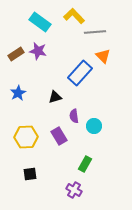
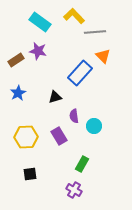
brown rectangle: moved 6 px down
green rectangle: moved 3 px left
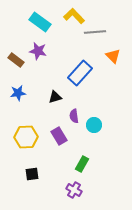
orange triangle: moved 10 px right
brown rectangle: rotated 70 degrees clockwise
blue star: rotated 21 degrees clockwise
cyan circle: moved 1 px up
black square: moved 2 px right
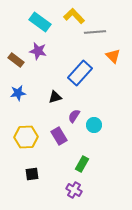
purple semicircle: rotated 40 degrees clockwise
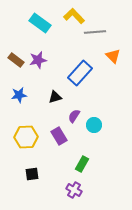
cyan rectangle: moved 1 px down
purple star: moved 9 px down; rotated 24 degrees counterclockwise
blue star: moved 1 px right, 2 px down
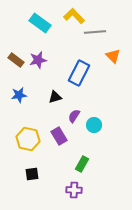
blue rectangle: moved 1 px left; rotated 15 degrees counterclockwise
yellow hexagon: moved 2 px right, 2 px down; rotated 15 degrees clockwise
purple cross: rotated 28 degrees counterclockwise
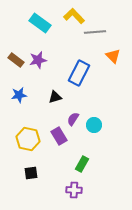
purple semicircle: moved 1 px left, 3 px down
black square: moved 1 px left, 1 px up
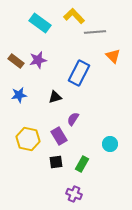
brown rectangle: moved 1 px down
cyan circle: moved 16 px right, 19 px down
black square: moved 25 px right, 11 px up
purple cross: moved 4 px down; rotated 21 degrees clockwise
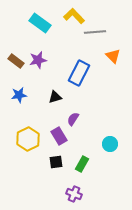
yellow hexagon: rotated 20 degrees clockwise
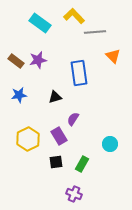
blue rectangle: rotated 35 degrees counterclockwise
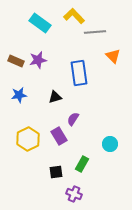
brown rectangle: rotated 14 degrees counterclockwise
black square: moved 10 px down
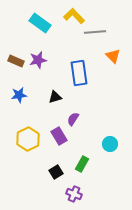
black square: rotated 24 degrees counterclockwise
